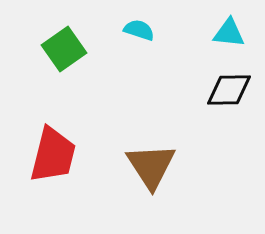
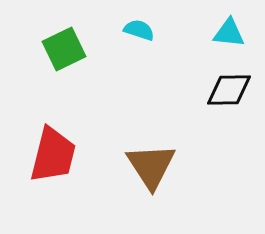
green square: rotated 9 degrees clockwise
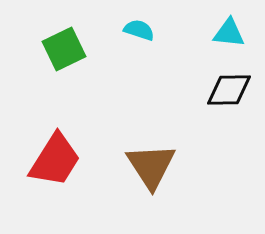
red trapezoid: moved 2 px right, 5 px down; rotated 18 degrees clockwise
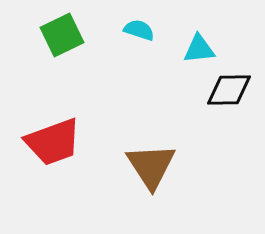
cyan triangle: moved 30 px left, 16 px down; rotated 12 degrees counterclockwise
green square: moved 2 px left, 14 px up
red trapezoid: moved 2 px left, 18 px up; rotated 38 degrees clockwise
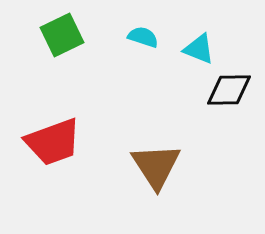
cyan semicircle: moved 4 px right, 7 px down
cyan triangle: rotated 28 degrees clockwise
brown triangle: moved 5 px right
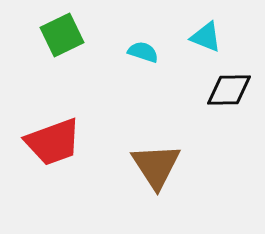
cyan semicircle: moved 15 px down
cyan triangle: moved 7 px right, 12 px up
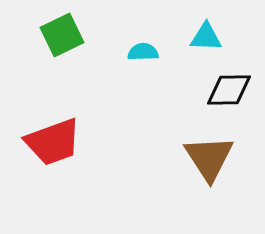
cyan triangle: rotated 20 degrees counterclockwise
cyan semicircle: rotated 20 degrees counterclockwise
brown triangle: moved 53 px right, 8 px up
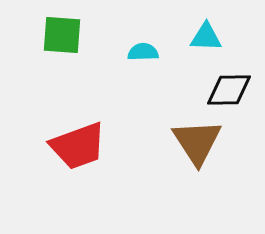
green square: rotated 30 degrees clockwise
red trapezoid: moved 25 px right, 4 px down
brown triangle: moved 12 px left, 16 px up
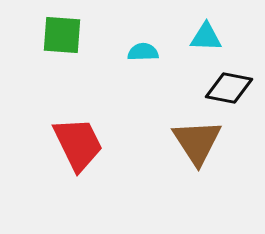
black diamond: moved 2 px up; rotated 12 degrees clockwise
red trapezoid: moved 2 px up; rotated 96 degrees counterclockwise
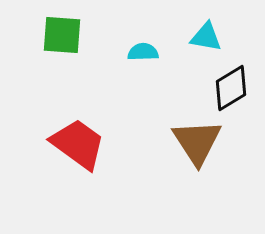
cyan triangle: rotated 8 degrees clockwise
black diamond: moved 2 px right; rotated 42 degrees counterclockwise
red trapezoid: rotated 28 degrees counterclockwise
